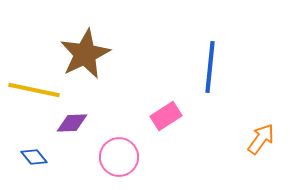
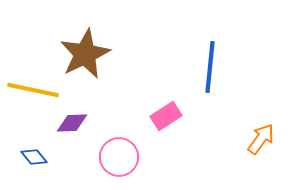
yellow line: moved 1 px left
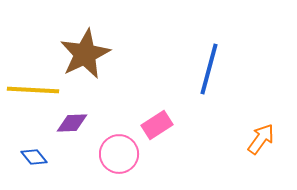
blue line: moved 1 px left, 2 px down; rotated 9 degrees clockwise
yellow line: rotated 9 degrees counterclockwise
pink rectangle: moved 9 px left, 9 px down
pink circle: moved 3 px up
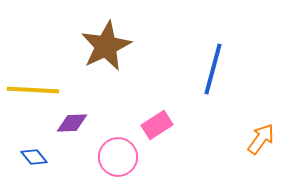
brown star: moved 21 px right, 8 px up
blue line: moved 4 px right
pink circle: moved 1 px left, 3 px down
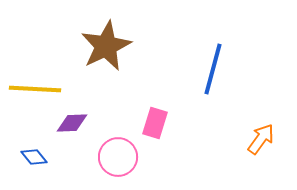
yellow line: moved 2 px right, 1 px up
pink rectangle: moved 2 px left, 2 px up; rotated 40 degrees counterclockwise
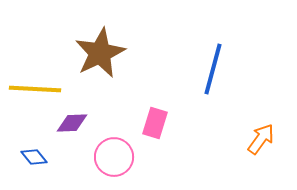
brown star: moved 6 px left, 7 px down
pink circle: moved 4 px left
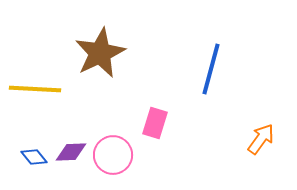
blue line: moved 2 px left
purple diamond: moved 1 px left, 29 px down
pink circle: moved 1 px left, 2 px up
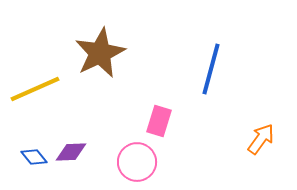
yellow line: rotated 27 degrees counterclockwise
pink rectangle: moved 4 px right, 2 px up
pink circle: moved 24 px right, 7 px down
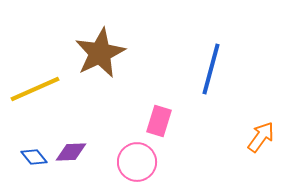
orange arrow: moved 2 px up
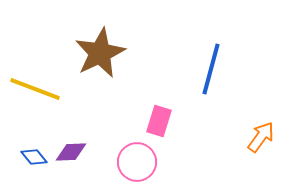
yellow line: rotated 45 degrees clockwise
